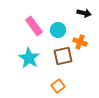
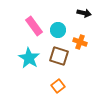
brown square: moved 4 px left; rotated 30 degrees clockwise
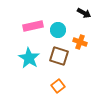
black arrow: rotated 16 degrees clockwise
pink rectangle: moved 1 px left; rotated 66 degrees counterclockwise
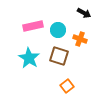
orange cross: moved 3 px up
orange square: moved 9 px right
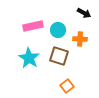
orange cross: rotated 16 degrees counterclockwise
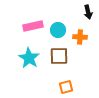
black arrow: moved 4 px right, 1 px up; rotated 48 degrees clockwise
orange cross: moved 2 px up
brown square: rotated 18 degrees counterclockwise
orange square: moved 1 px left, 1 px down; rotated 24 degrees clockwise
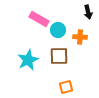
pink rectangle: moved 6 px right, 7 px up; rotated 42 degrees clockwise
cyan star: moved 1 px left, 2 px down; rotated 15 degrees clockwise
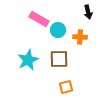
brown square: moved 3 px down
